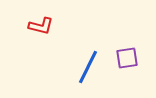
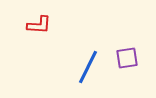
red L-shape: moved 2 px left, 1 px up; rotated 10 degrees counterclockwise
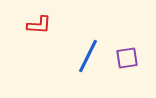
blue line: moved 11 px up
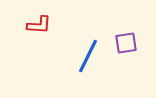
purple square: moved 1 px left, 15 px up
